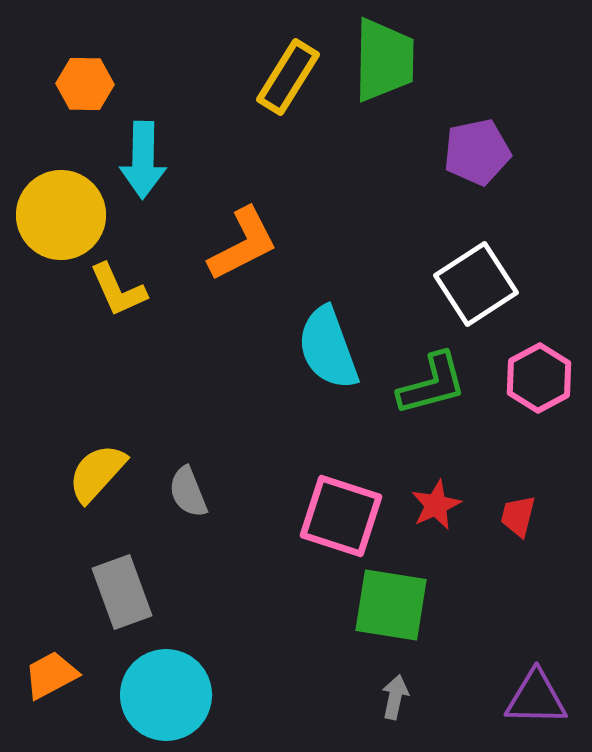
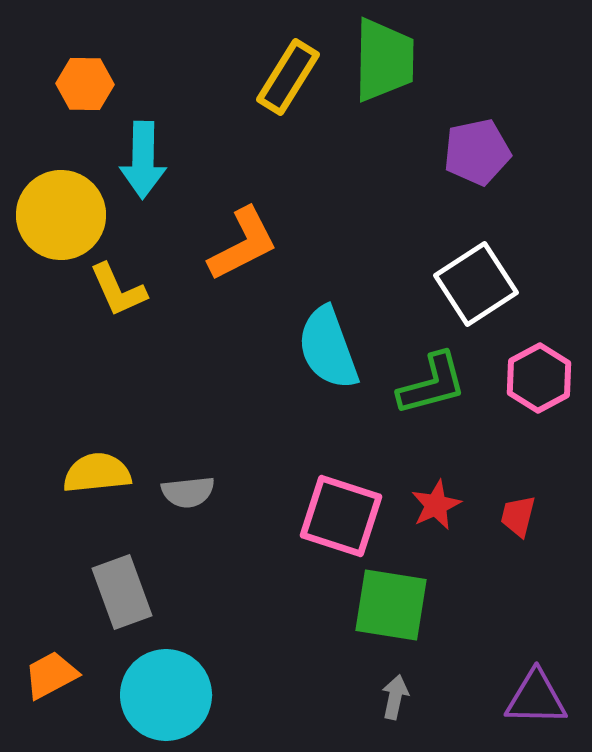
yellow semicircle: rotated 42 degrees clockwise
gray semicircle: rotated 74 degrees counterclockwise
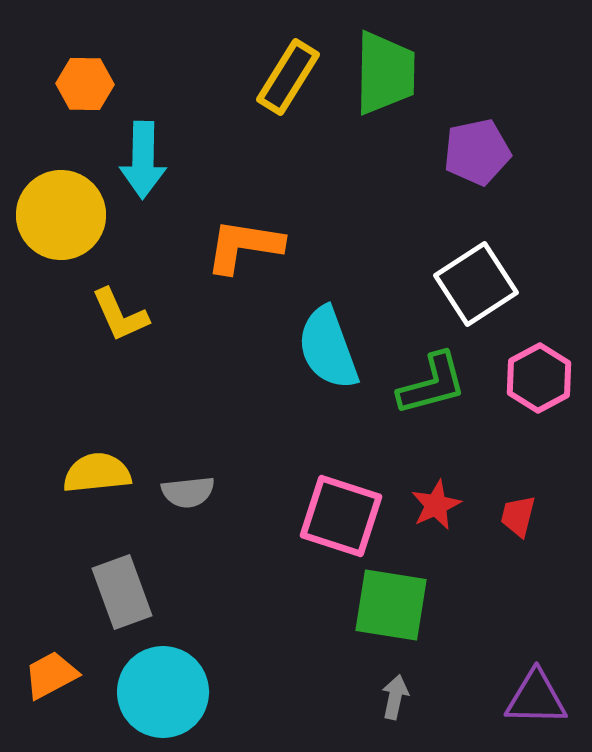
green trapezoid: moved 1 px right, 13 px down
orange L-shape: moved 1 px right, 2 px down; rotated 144 degrees counterclockwise
yellow L-shape: moved 2 px right, 25 px down
cyan circle: moved 3 px left, 3 px up
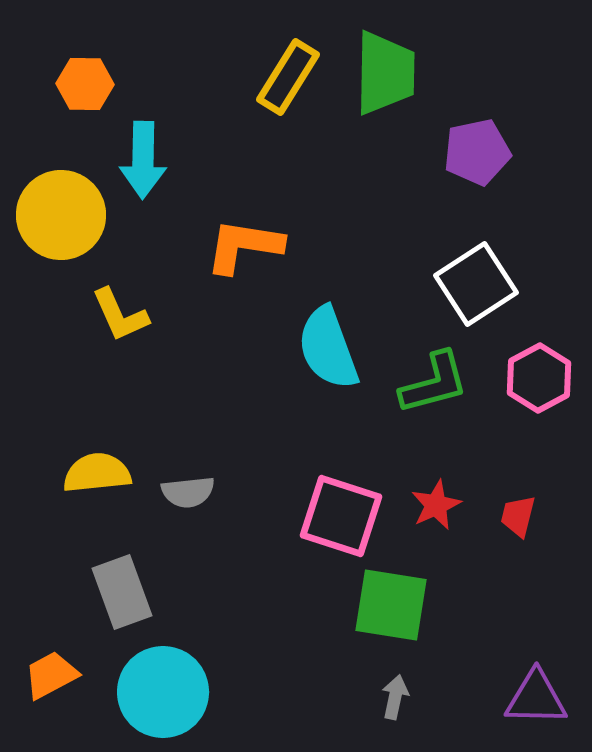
green L-shape: moved 2 px right, 1 px up
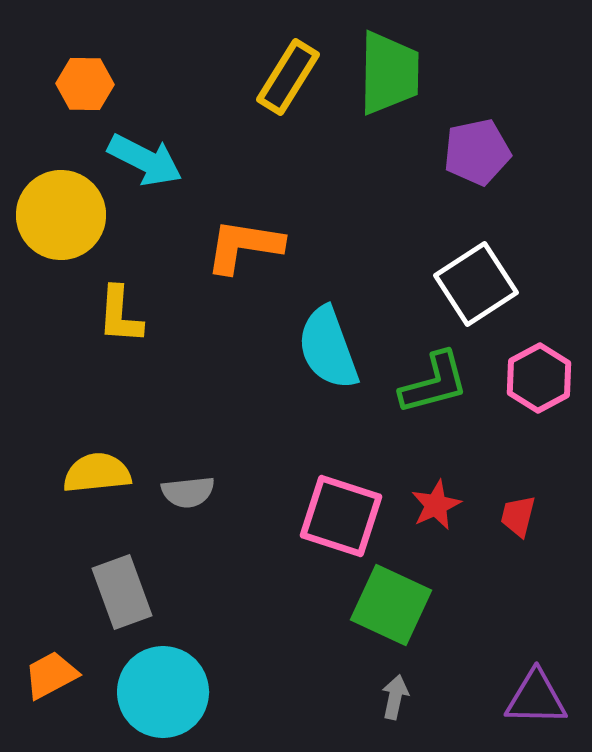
green trapezoid: moved 4 px right
cyan arrow: moved 2 px right; rotated 64 degrees counterclockwise
yellow L-shape: rotated 28 degrees clockwise
green square: rotated 16 degrees clockwise
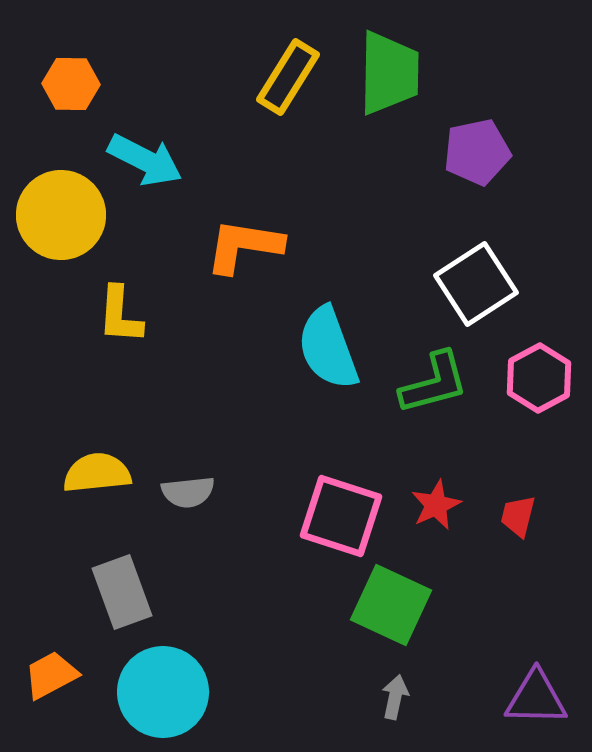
orange hexagon: moved 14 px left
